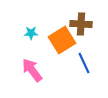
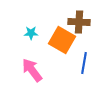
brown cross: moved 2 px left, 2 px up
orange square: rotated 28 degrees counterclockwise
blue line: rotated 35 degrees clockwise
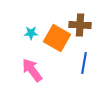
brown cross: moved 1 px right, 3 px down
orange square: moved 5 px left, 2 px up
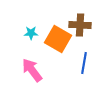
orange square: moved 1 px right, 1 px down
